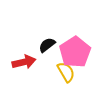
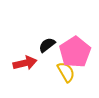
red arrow: moved 1 px right, 1 px down
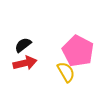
black semicircle: moved 24 px left
pink pentagon: moved 3 px right, 1 px up; rotated 12 degrees counterclockwise
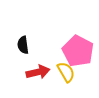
black semicircle: rotated 60 degrees counterclockwise
red arrow: moved 13 px right, 9 px down
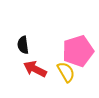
pink pentagon: rotated 28 degrees clockwise
red arrow: moved 3 px left, 3 px up; rotated 140 degrees counterclockwise
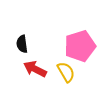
black semicircle: moved 1 px left, 1 px up
pink pentagon: moved 2 px right, 5 px up
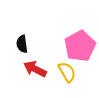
pink pentagon: rotated 12 degrees counterclockwise
yellow semicircle: moved 1 px right
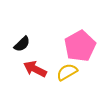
black semicircle: rotated 126 degrees counterclockwise
yellow semicircle: rotated 90 degrees counterclockwise
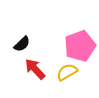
pink pentagon: rotated 8 degrees clockwise
red arrow: rotated 20 degrees clockwise
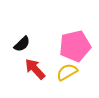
pink pentagon: moved 5 px left; rotated 8 degrees clockwise
